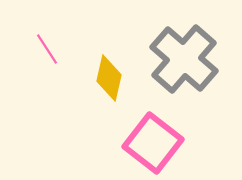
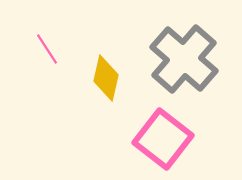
yellow diamond: moved 3 px left
pink square: moved 10 px right, 4 px up
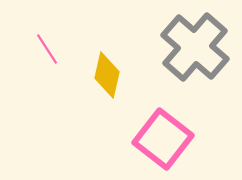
gray cross: moved 11 px right, 12 px up
yellow diamond: moved 1 px right, 3 px up
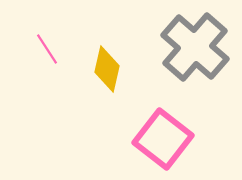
yellow diamond: moved 6 px up
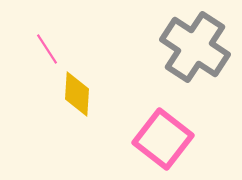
gray cross: rotated 8 degrees counterclockwise
yellow diamond: moved 30 px left, 25 px down; rotated 9 degrees counterclockwise
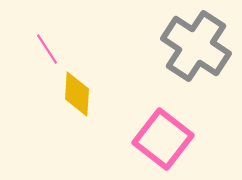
gray cross: moved 1 px right, 1 px up
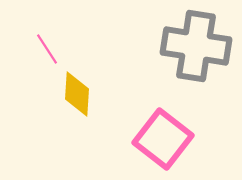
gray cross: rotated 24 degrees counterclockwise
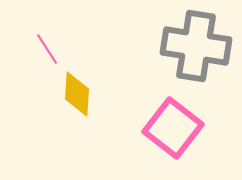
pink square: moved 10 px right, 11 px up
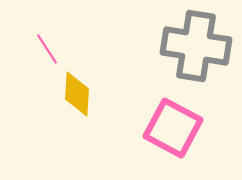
pink square: rotated 10 degrees counterclockwise
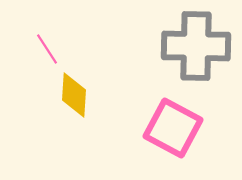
gray cross: rotated 8 degrees counterclockwise
yellow diamond: moved 3 px left, 1 px down
